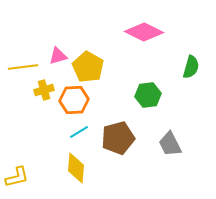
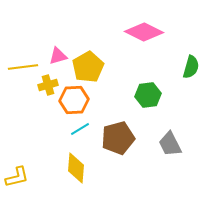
yellow pentagon: rotated 12 degrees clockwise
yellow cross: moved 4 px right, 5 px up
cyan line: moved 1 px right, 3 px up
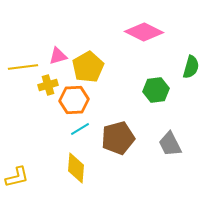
green hexagon: moved 8 px right, 5 px up
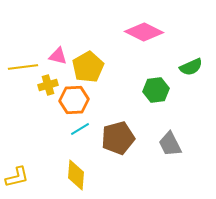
pink triangle: rotated 30 degrees clockwise
green semicircle: rotated 50 degrees clockwise
yellow diamond: moved 7 px down
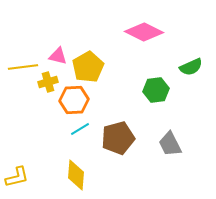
yellow cross: moved 3 px up
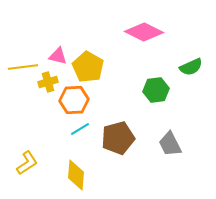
yellow pentagon: rotated 12 degrees counterclockwise
yellow L-shape: moved 10 px right, 14 px up; rotated 20 degrees counterclockwise
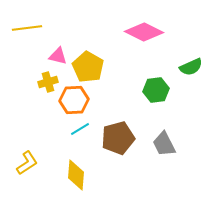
yellow line: moved 4 px right, 39 px up
gray trapezoid: moved 6 px left
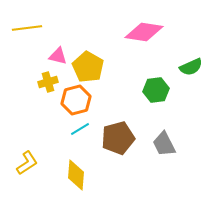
pink diamond: rotated 18 degrees counterclockwise
orange hexagon: moved 2 px right; rotated 12 degrees counterclockwise
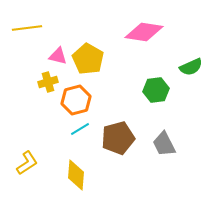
yellow pentagon: moved 8 px up
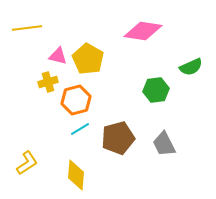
pink diamond: moved 1 px left, 1 px up
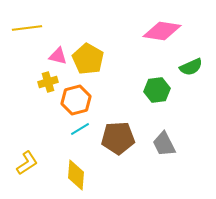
pink diamond: moved 19 px right
green hexagon: moved 1 px right
brown pentagon: rotated 12 degrees clockwise
